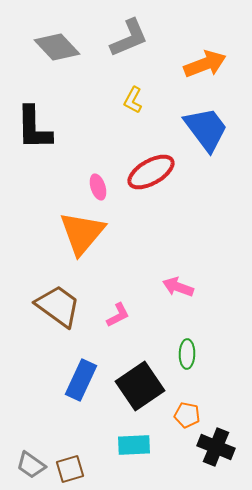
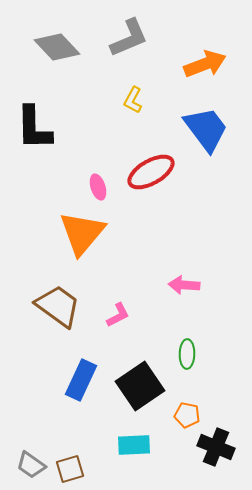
pink arrow: moved 6 px right, 2 px up; rotated 16 degrees counterclockwise
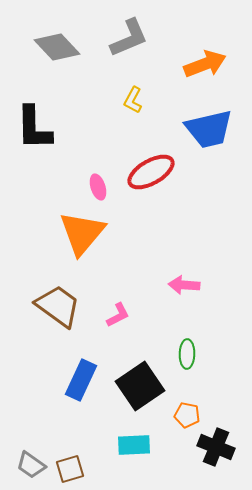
blue trapezoid: moved 3 px right; rotated 114 degrees clockwise
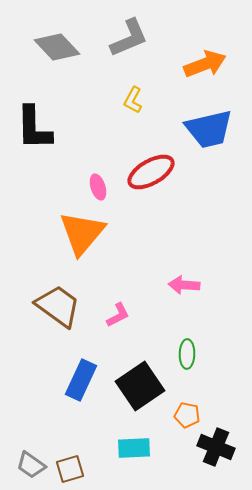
cyan rectangle: moved 3 px down
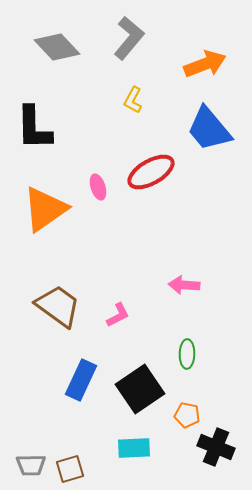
gray L-shape: rotated 27 degrees counterclockwise
blue trapezoid: rotated 63 degrees clockwise
orange triangle: moved 37 px left, 24 px up; rotated 15 degrees clockwise
black square: moved 3 px down
gray trapezoid: rotated 36 degrees counterclockwise
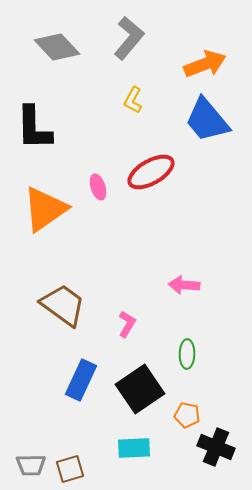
blue trapezoid: moved 2 px left, 9 px up
brown trapezoid: moved 5 px right, 1 px up
pink L-shape: moved 9 px right, 9 px down; rotated 32 degrees counterclockwise
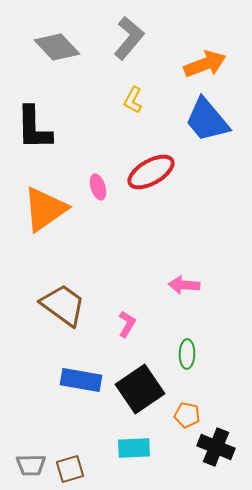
blue rectangle: rotated 75 degrees clockwise
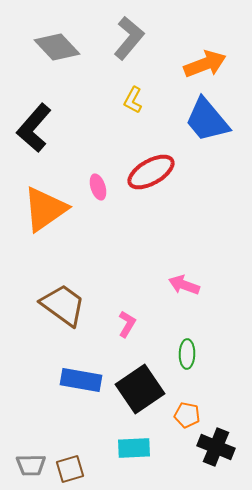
black L-shape: rotated 42 degrees clockwise
pink arrow: rotated 16 degrees clockwise
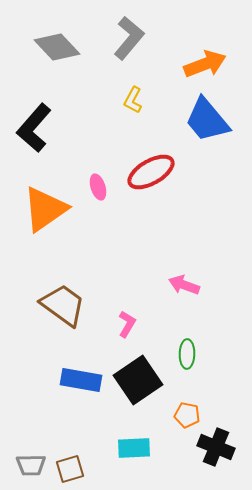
black square: moved 2 px left, 9 px up
